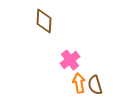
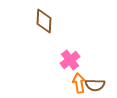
brown semicircle: rotated 72 degrees counterclockwise
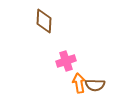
pink cross: moved 4 px left, 1 px down; rotated 18 degrees clockwise
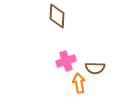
brown diamond: moved 13 px right, 5 px up
brown semicircle: moved 17 px up
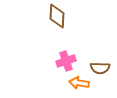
brown semicircle: moved 5 px right
orange arrow: rotated 72 degrees counterclockwise
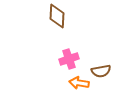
pink cross: moved 3 px right, 2 px up
brown semicircle: moved 1 px right, 3 px down; rotated 12 degrees counterclockwise
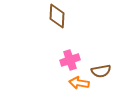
pink cross: moved 1 px right, 1 px down
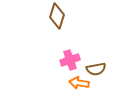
brown diamond: rotated 15 degrees clockwise
brown semicircle: moved 5 px left, 2 px up
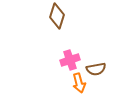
orange arrow: rotated 114 degrees counterclockwise
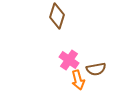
pink cross: moved 1 px left; rotated 36 degrees counterclockwise
orange arrow: moved 1 px left, 3 px up
